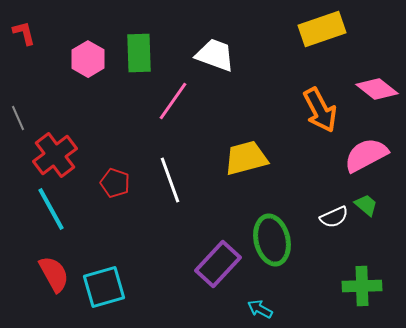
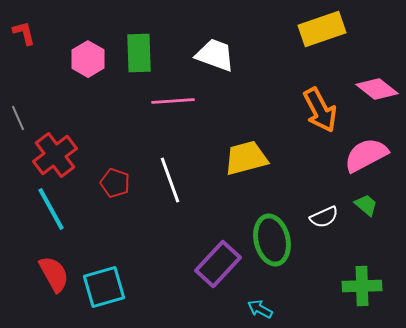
pink line: rotated 51 degrees clockwise
white semicircle: moved 10 px left
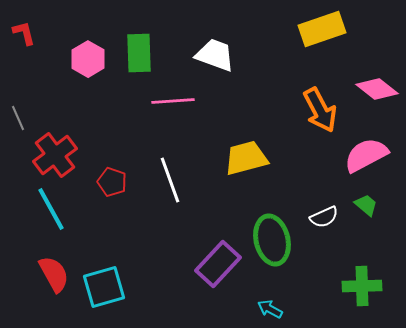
red pentagon: moved 3 px left, 1 px up
cyan arrow: moved 10 px right
